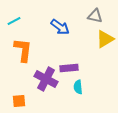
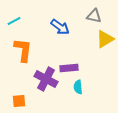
gray triangle: moved 1 px left
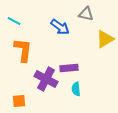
gray triangle: moved 8 px left, 2 px up
cyan line: rotated 56 degrees clockwise
cyan semicircle: moved 2 px left, 2 px down
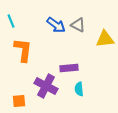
gray triangle: moved 8 px left, 11 px down; rotated 14 degrees clockwise
cyan line: moved 3 px left; rotated 40 degrees clockwise
blue arrow: moved 4 px left, 2 px up
yellow triangle: rotated 24 degrees clockwise
purple cross: moved 7 px down
cyan semicircle: moved 3 px right
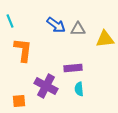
cyan line: moved 1 px left
gray triangle: moved 4 px down; rotated 28 degrees counterclockwise
purple rectangle: moved 4 px right
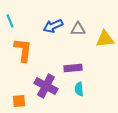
blue arrow: moved 3 px left, 1 px down; rotated 120 degrees clockwise
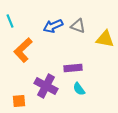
gray triangle: moved 3 px up; rotated 21 degrees clockwise
yellow triangle: rotated 18 degrees clockwise
orange L-shape: rotated 140 degrees counterclockwise
cyan semicircle: rotated 32 degrees counterclockwise
